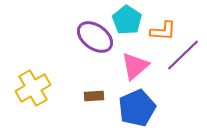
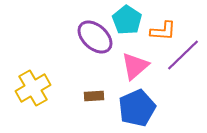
purple ellipse: rotated 6 degrees clockwise
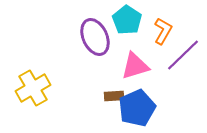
orange L-shape: rotated 64 degrees counterclockwise
purple ellipse: rotated 24 degrees clockwise
pink triangle: rotated 24 degrees clockwise
brown rectangle: moved 20 px right
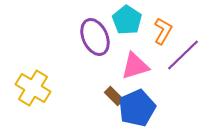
yellow cross: rotated 28 degrees counterclockwise
brown rectangle: rotated 48 degrees clockwise
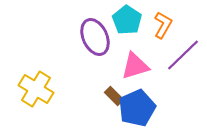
orange L-shape: moved 6 px up
yellow cross: moved 3 px right, 1 px down
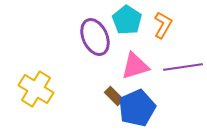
purple line: moved 12 px down; rotated 36 degrees clockwise
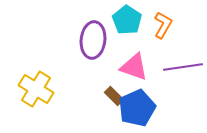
purple ellipse: moved 2 px left, 3 px down; rotated 30 degrees clockwise
pink triangle: moved 1 px left, 1 px down; rotated 36 degrees clockwise
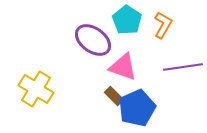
purple ellipse: rotated 60 degrees counterclockwise
pink triangle: moved 11 px left
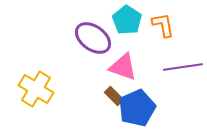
orange L-shape: rotated 40 degrees counterclockwise
purple ellipse: moved 2 px up
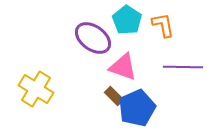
purple line: rotated 9 degrees clockwise
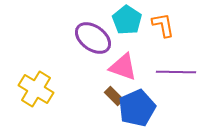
purple line: moved 7 px left, 5 px down
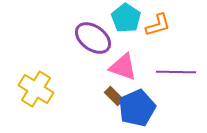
cyan pentagon: moved 1 px left, 2 px up
orange L-shape: moved 5 px left; rotated 84 degrees clockwise
